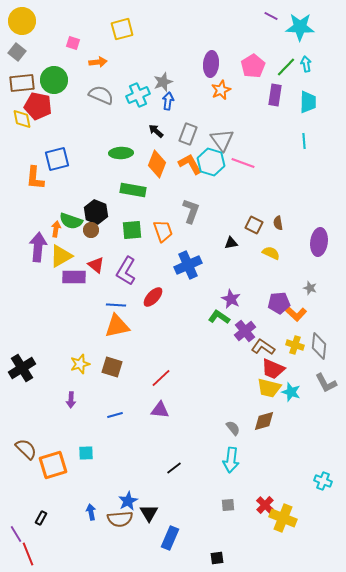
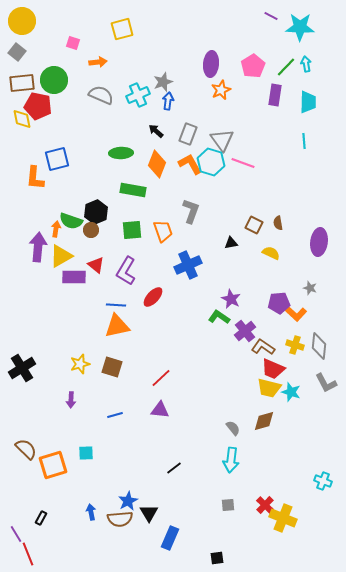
black hexagon at (96, 212): rotated 15 degrees clockwise
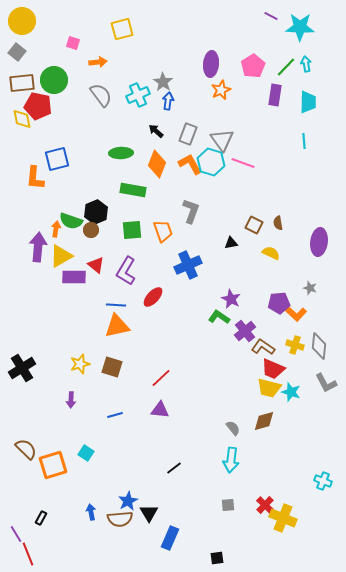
gray star at (163, 82): rotated 18 degrees counterclockwise
gray semicircle at (101, 95): rotated 30 degrees clockwise
cyan square at (86, 453): rotated 35 degrees clockwise
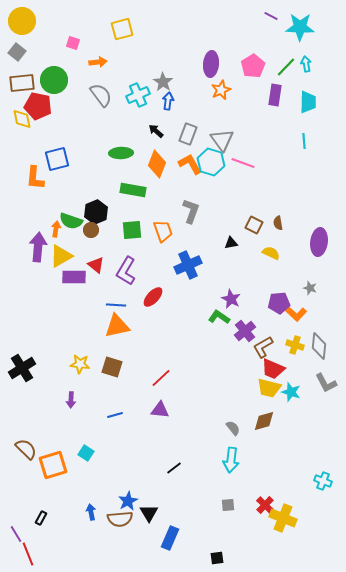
brown L-shape at (263, 347): rotated 65 degrees counterclockwise
yellow star at (80, 364): rotated 24 degrees clockwise
